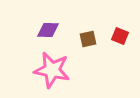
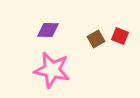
brown square: moved 8 px right; rotated 18 degrees counterclockwise
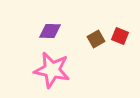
purple diamond: moved 2 px right, 1 px down
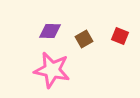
brown square: moved 12 px left
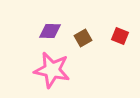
brown square: moved 1 px left, 1 px up
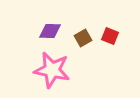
red square: moved 10 px left
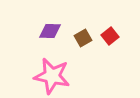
red square: rotated 30 degrees clockwise
pink star: moved 6 px down
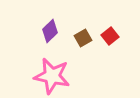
purple diamond: rotated 45 degrees counterclockwise
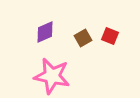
purple diamond: moved 5 px left, 1 px down; rotated 20 degrees clockwise
red square: rotated 30 degrees counterclockwise
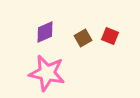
pink star: moved 5 px left, 3 px up
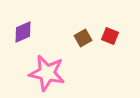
purple diamond: moved 22 px left
